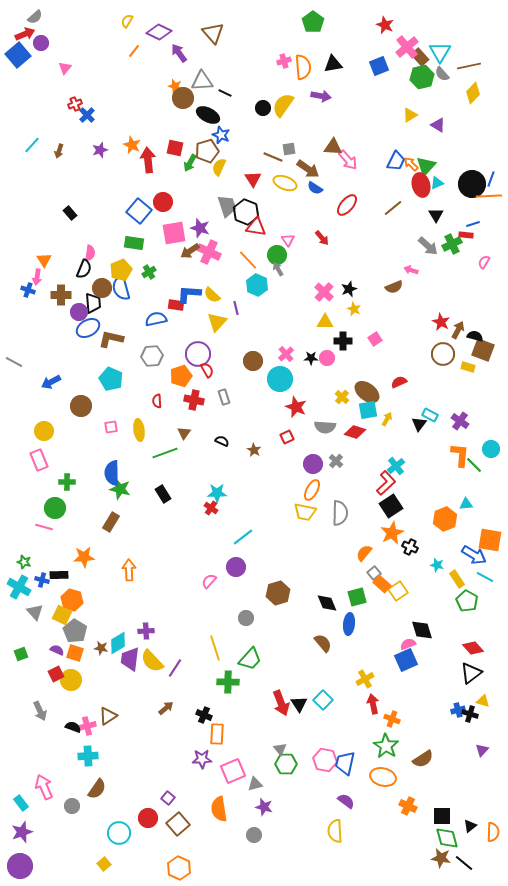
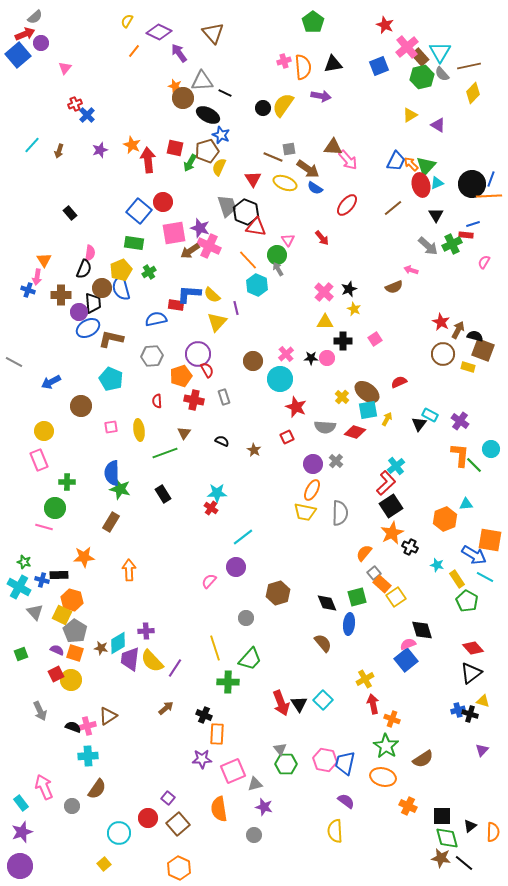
pink cross at (209, 252): moved 6 px up
yellow square at (398, 591): moved 2 px left, 6 px down
blue square at (406, 660): rotated 15 degrees counterclockwise
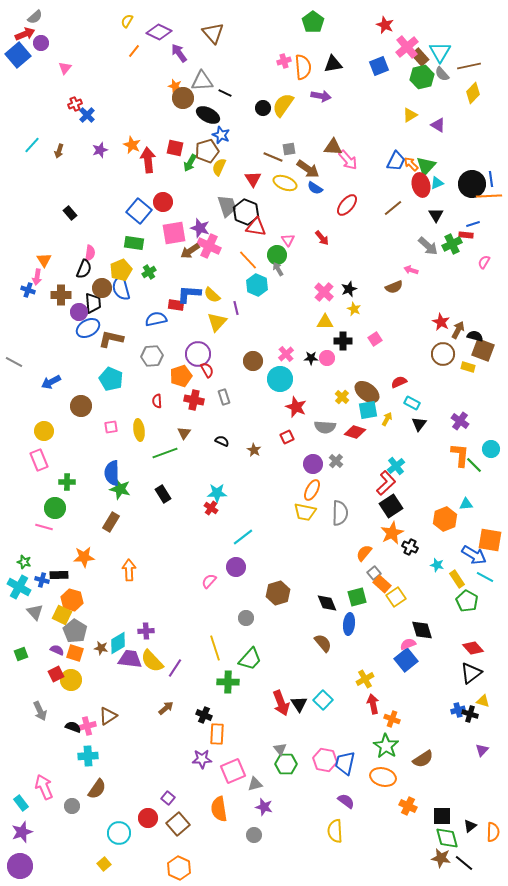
blue line at (491, 179): rotated 28 degrees counterclockwise
cyan rectangle at (430, 415): moved 18 px left, 12 px up
purple trapezoid at (130, 659): rotated 90 degrees clockwise
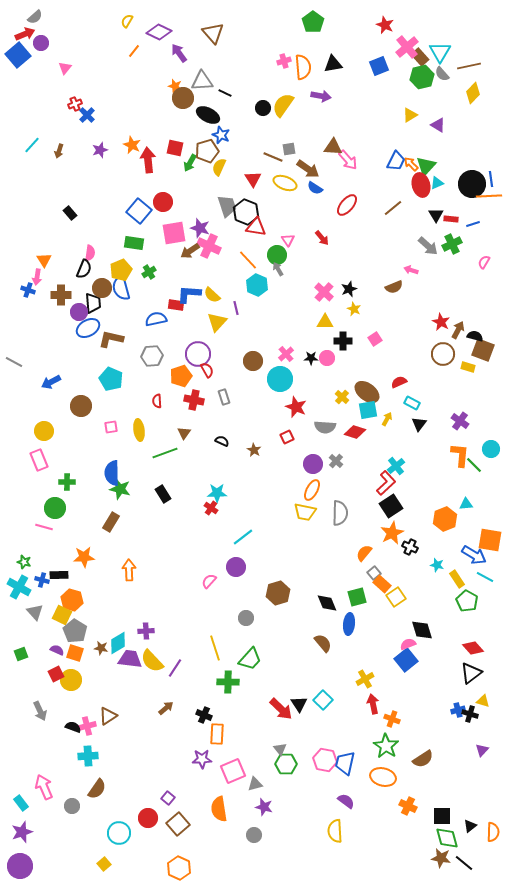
red rectangle at (466, 235): moved 15 px left, 16 px up
red arrow at (281, 703): moved 6 px down; rotated 25 degrees counterclockwise
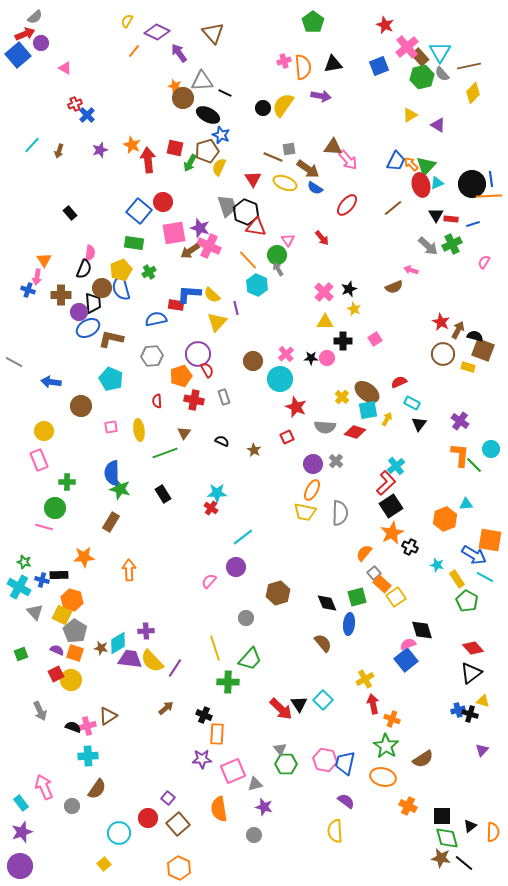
purple diamond at (159, 32): moved 2 px left
pink triangle at (65, 68): rotated 40 degrees counterclockwise
blue arrow at (51, 382): rotated 36 degrees clockwise
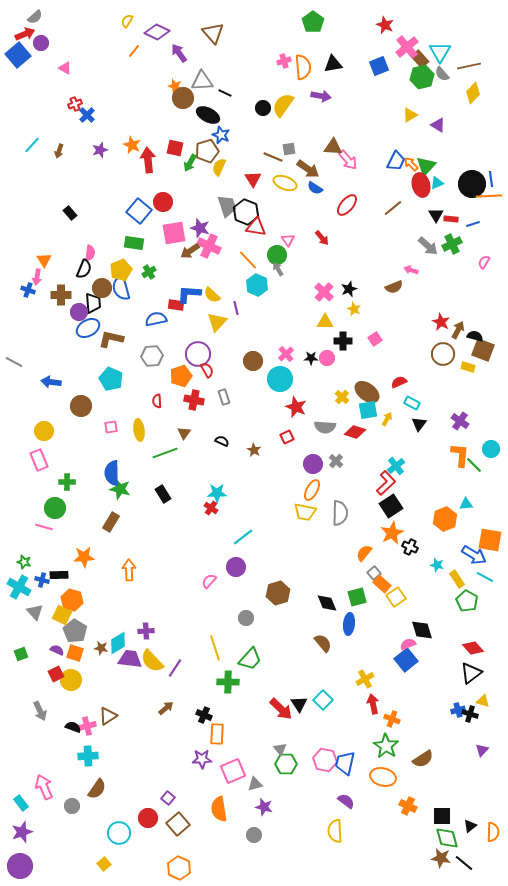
brown rectangle at (420, 57): moved 2 px down
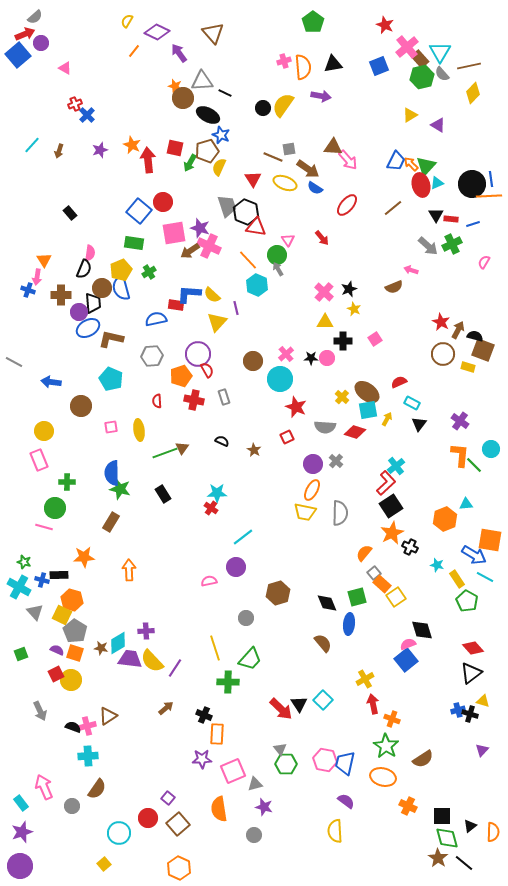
brown triangle at (184, 433): moved 2 px left, 15 px down
pink semicircle at (209, 581): rotated 35 degrees clockwise
brown star at (441, 858): moved 3 px left; rotated 24 degrees clockwise
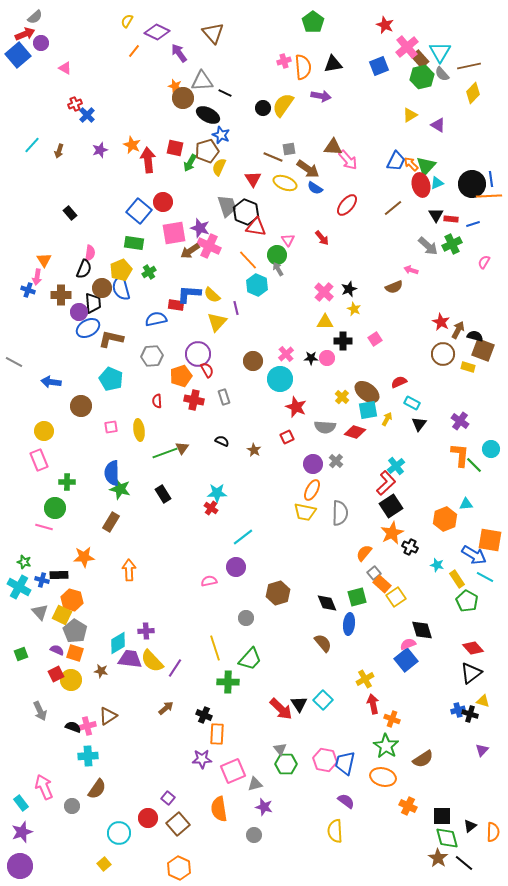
gray triangle at (35, 612): moved 5 px right
brown star at (101, 648): moved 23 px down
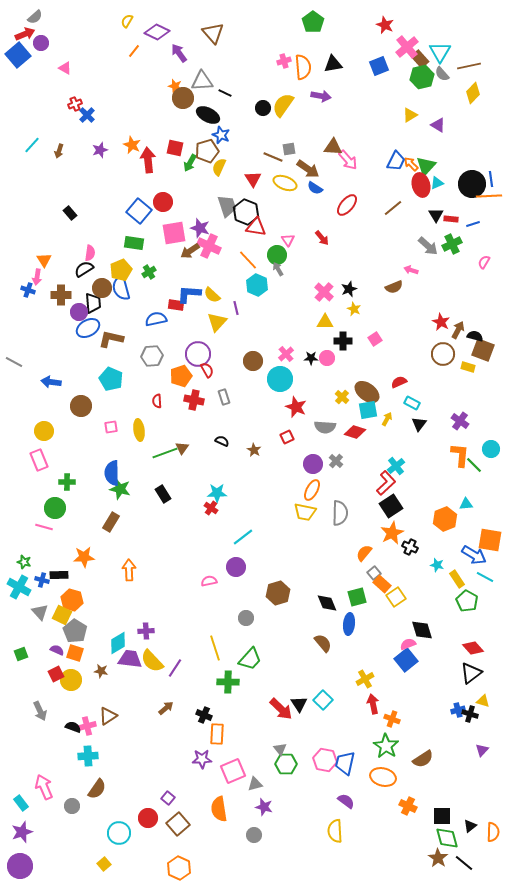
black semicircle at (84, 269): rotated 144 degrees counterclockwise
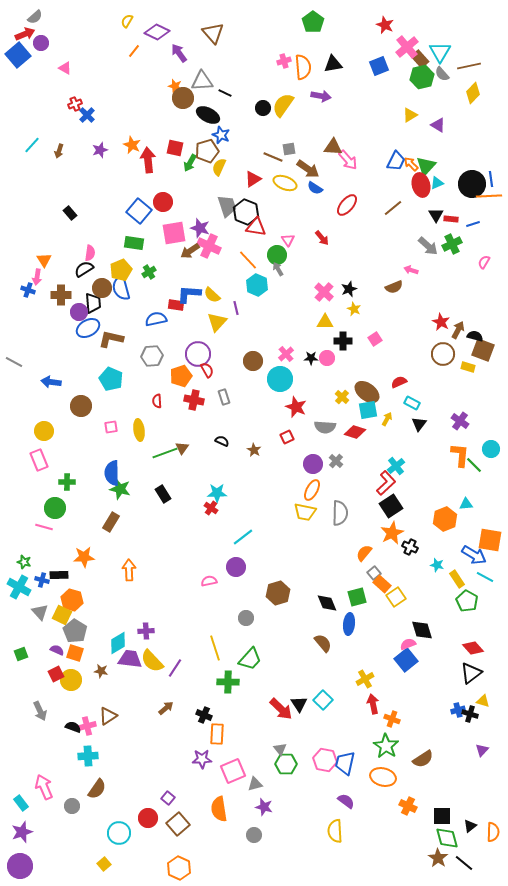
red triangle at (253, 179): rotated 30 degrees clockwise
